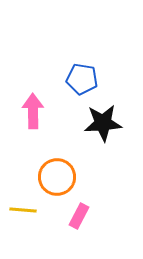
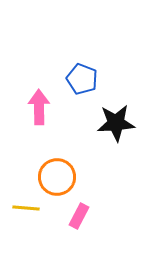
blue pentagon: rotated 12 degrees clockwise
pink arrow: moved 6 px right, 4 px up
black star: moved 13 px right
yellow line: moved 3 px right, 2 px up
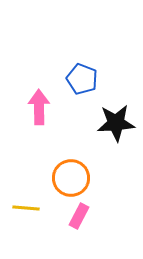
orange circle: moved 14 px right, 1 px down
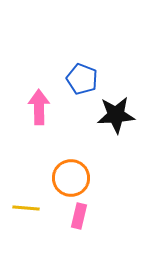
black star: moved 8 px up
pink rectangle: rotated 15 degrees counterclockwise
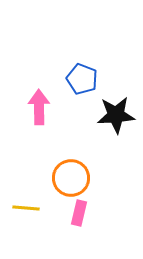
pink rectangle: moved 3 px up
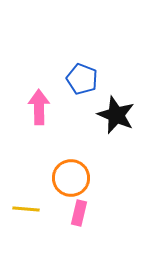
black star: rotated 27 degrees clockwise
yellow line: moved 1 px down
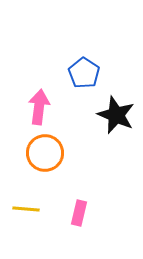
blue pentagon: moved 2 px right, 6 px up; rotated 12 degrees clockwise
pink arrow: rotated 8 degrees clockwise
orange circle: moved 26 px left, 25 px up
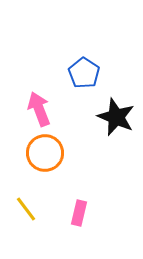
pink arrow: moved 2 px down; rotated 28 degrees counterclockwise
black star: moved 2 px down
yellow line: rotated 48 degrees clockwise
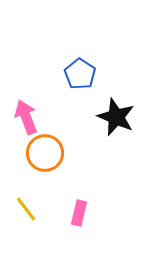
blue pentagon: moved 4 px left, 1 px down
pink arrow: moved 13 px left, 8 px down
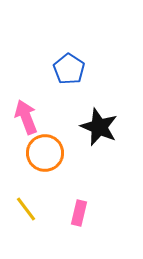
blue pentagon: moved 11 px left, 5 px up
black star: moved 17 px left, 10 px down
